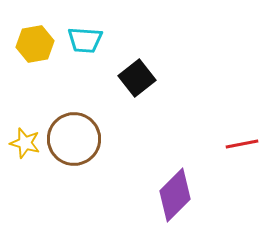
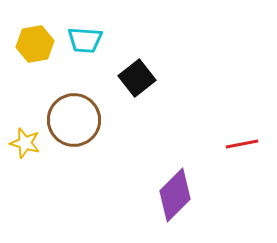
brown circle: moved 19 px up
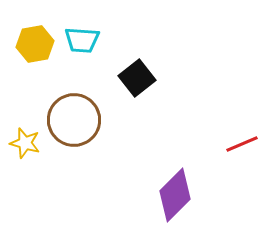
cyan trapezoid: moved 3 px left
red line: rotated 12 degrees counterclockwise
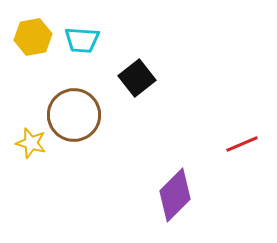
yellow hexagon: moved 2 px left, 7 px up
brown circle: moved 5 px up
yellow star: moved 6 px right
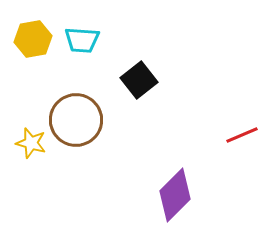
yellow hexagon: moved 2 px down
black square: moved 2 px right, 2 px down
brown circle: moved 2 px right, 5 px down
red line: moved 9 px up
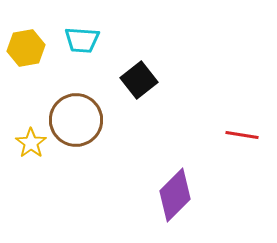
yellow hexagon: moved 7 px left, 9 px down
red line: rotated 32 degrees clockwise
yellow star: rotated 20 degrees clockwise
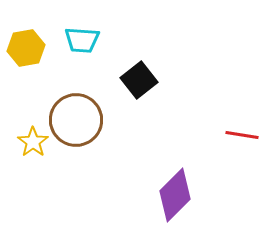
yellow star: moved 2 px right, 1 px up
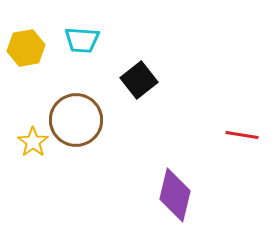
purple diamond: rotated 32 degrees counterclockwise
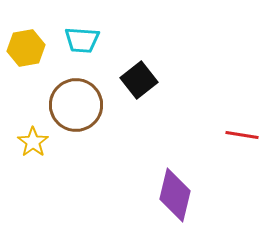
brown circle: moved 15 px up
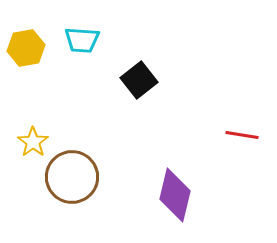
brown circle: moved 4 px left, 72 px down
